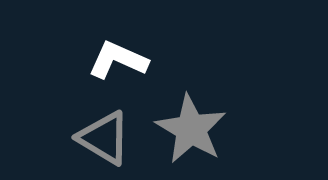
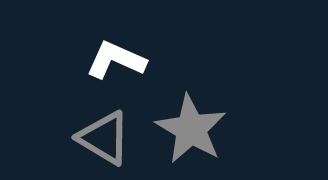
white L-shape: moved 2 px left
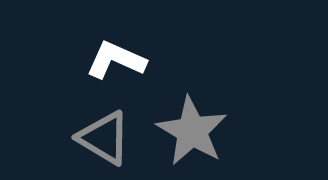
gray star: moved 1 px right, 2 px down
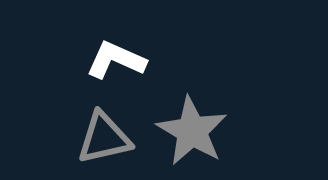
gray triangle: rotated 44 degrees counterclockwise
